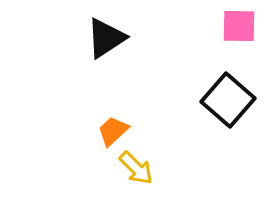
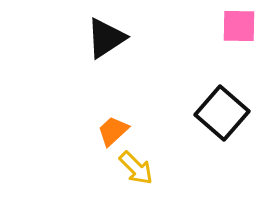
black square: moved 6 px left, 13 px down
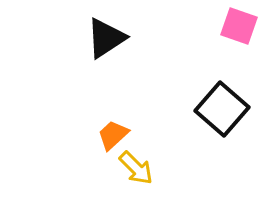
pink square: rotated 18 degrees clockwise
black square: moved 4 px up
orange trapezoid: moved 4 px down
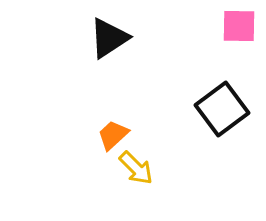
pink square: rotated 18 degrees counterclockwise
black triangle: moved 3 px right
black square: rotated 12 degrees clockwise
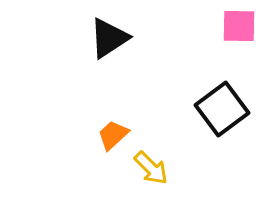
yellow arrow: moved 15 px right
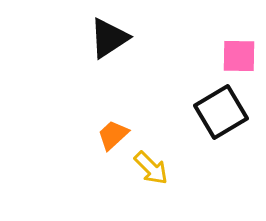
pink square: moved 30 px down
black square: moved 1 px left, 3 px down; rotated 6 degrees clockwise
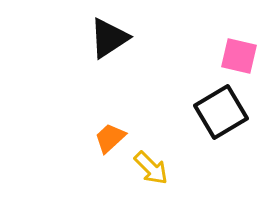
pink square: rotated 12 degrees clockwise
orange trapezoid: moved 3 px left, 3 px down
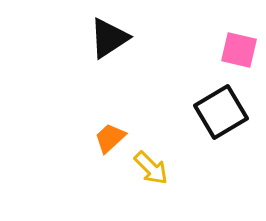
pink square: moved 6 px up
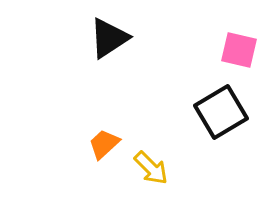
orange trapezoid: moved 6 px left, 6 px down
